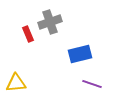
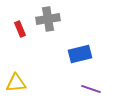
gray cross: moved 2 px left, 3 px up; rotated 10 degrees clockwise
red rectangle: moved 8 px left, 5 px up
purple line: moved 1 px left, 5 px down
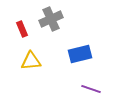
gray cross: moved 3 px right; rotated 15 degrees counterclockwise
red rectangle: moved 2 px right
yellow triangle: moved 15 px right, 22 px up
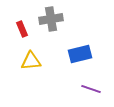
gray cross: rotated 15 degrees clockwise
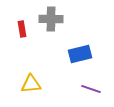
gray cross: rotated 10 degrees clockwise
red rectangle: rotated 14 degrees clockwise
yellow triangle: moved 23 px down
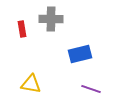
yellow triangle: rotated 15 degrees clockwise
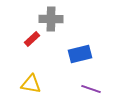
red rectangle: moved 10 px right, 10 px down; rotated 56 degrees clockwise
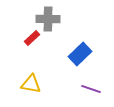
gray cross: moved 3 px left
red rectangle: moved 1 px up
blue rectangle: rotated 30 degrees counterclockwise
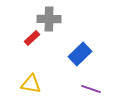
gray cross: moved 1 px right
